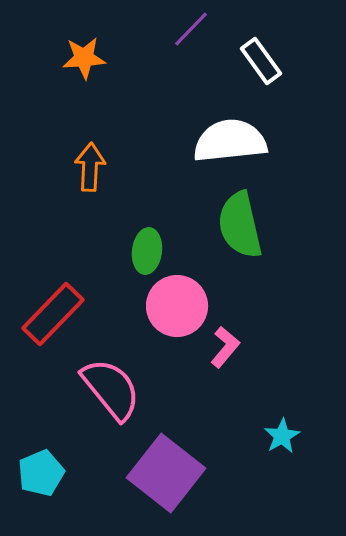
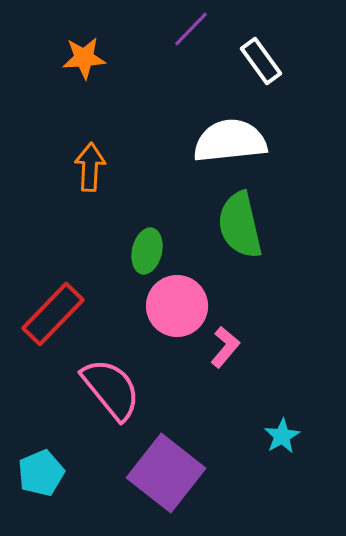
green ellipse: rotated 6 degrees clockwise
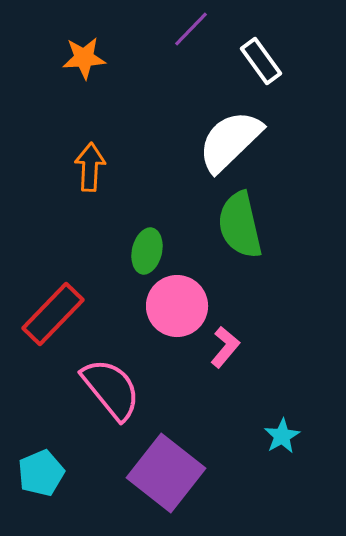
white semicircle: rotated 38 degrees counterclockwise
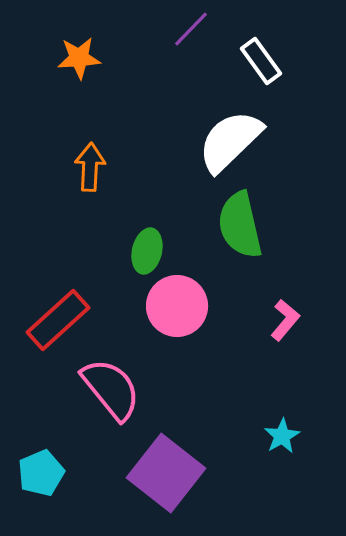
orange star: moved 5 px left
red rectangle: moved 5 px right, 6 px down; rotated 4 degrees clockwise
pink L-shape: moved 60 px right, 27 px up
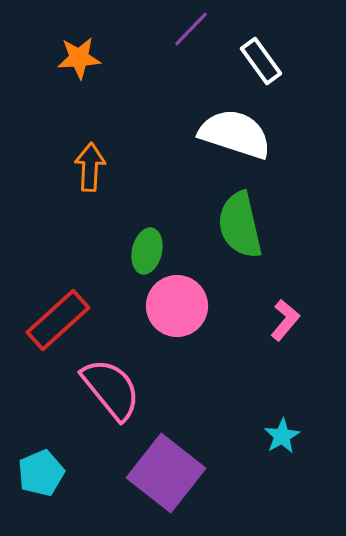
white semicircle: moved 5 px right, 7 px up; rotated 62 degrees clockwise
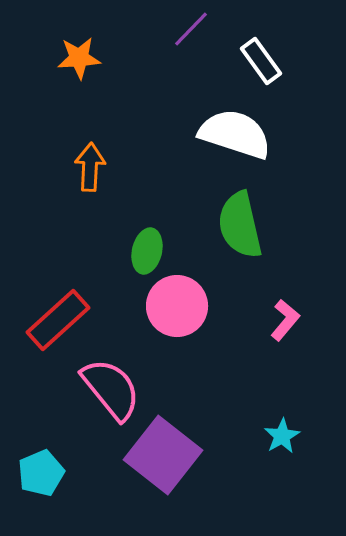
purple square: moved 3 px left, 18 px up
